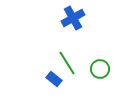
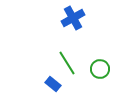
blue rectangle: moved 1 px left, 5 px down
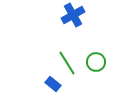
blue cross: moved 3 px up
green circle: moved 4 px left, 7 px up
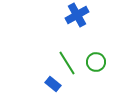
blue cross: moved 4 px right
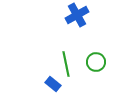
green line: moved 1 px left, 1 px down; rotated 20 degrees clockwise
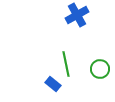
green circle: moved 4 px right, 7 px down
